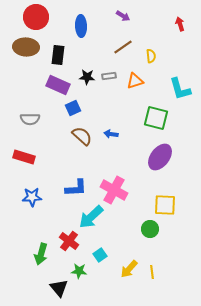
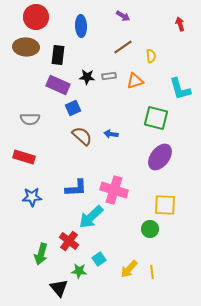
pink cross: rotated 12 degrees counterclockwise
cyan square: moved 1 px left, 4 px down
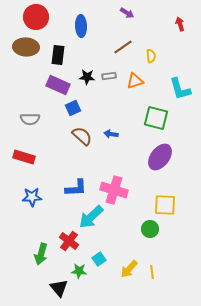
purple arrow: moved 4 px right, 3 px up
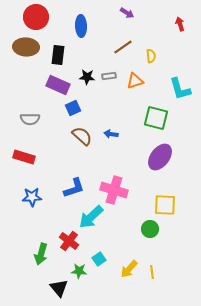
blue L-shape: moved 2 px left; rotated 15 degrees counterclockwise
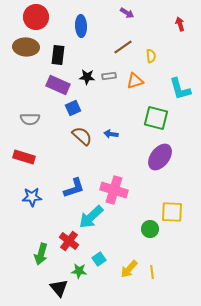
yellow square: moved 7 px right, 7 px down
